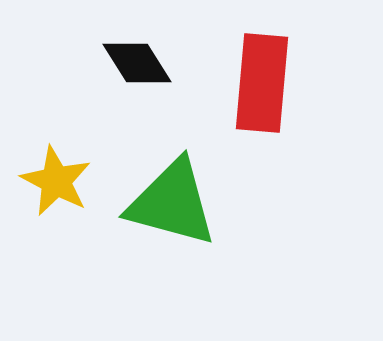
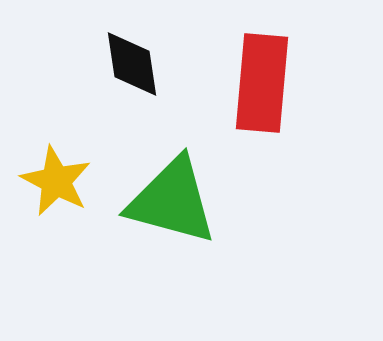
black diamond: moved 5 px left, 1 px down; rotated 24 degrees clockwise
green triangle: moved 2 px up
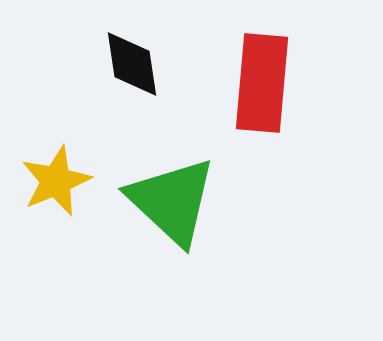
yellow star: rotated 22 degrees clockwise
green triangle: rotated 28 degrees clockwise
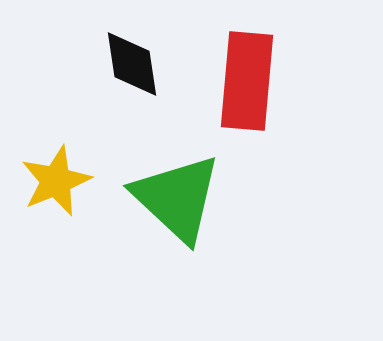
red rectangle: moved 15 px left, 2 px up
green triangle: moved 5 px right, 3 px up
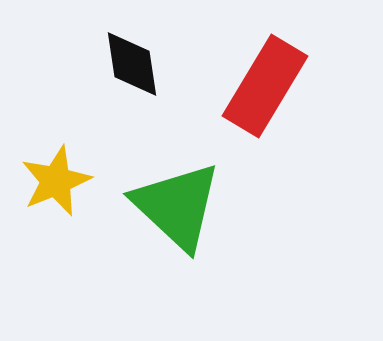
red rectangle: moved 18 px right, 5 px down; rotated 26 degrees clockwise
green triangle: moved 8 px down
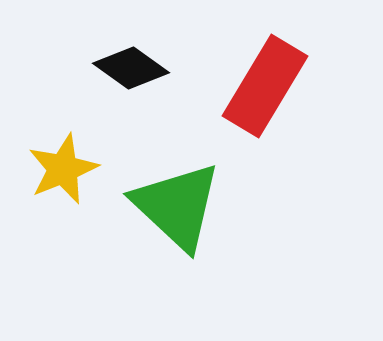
black diamond: moved 1 px left, 4 px down; rotated 46 degrees counterclockwise
yellow star: moved 7 px right, 12 px up
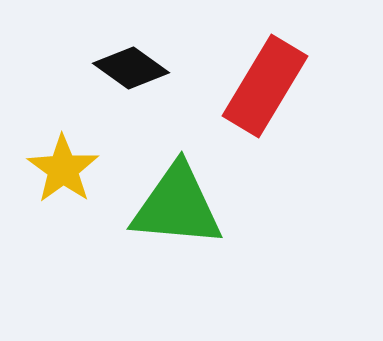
yellow star: rotated 14 degrees counterclockwise
green triangle: rotated 38 degrees counterclockwise
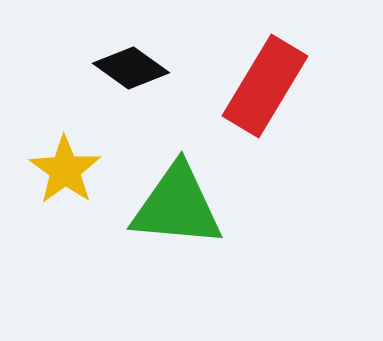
yellow star: moved 2 px right, 1 px down
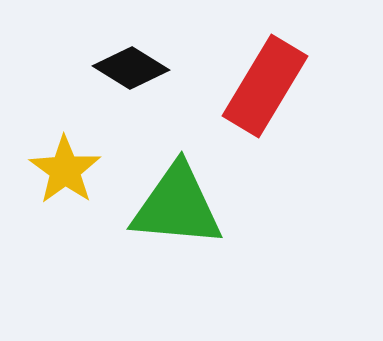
black diamond: rotated 4 degrees counterclockwise
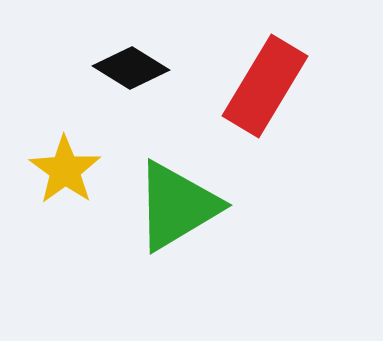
green triangle: rotated 36 degrees counterclockwise
